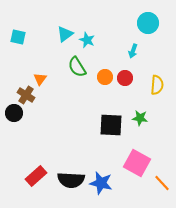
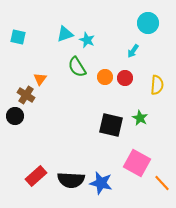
cyan triangle: rotated 18 degrees clockwise
cyan arrow: rotated 16 degrees clockwise
black circle: moved 1 px right, 3 px down
green star: rotated 21 degrees clockwise
black square: rotated 10 degrees clockwise
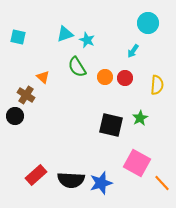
orange triangle: moved 3 px right, 2 px up; rotated 24 degrees counterclockwise
green star: rotated 14 degrees clockwise
red rectangle: moved 1 px up
blue star: rotated 30 degrees counterclockwise
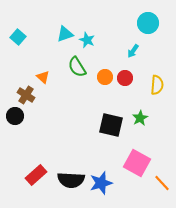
cyan square: rotated 28 degrees clockwise
